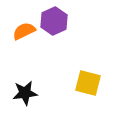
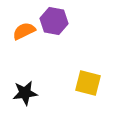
purple hexagon: rotated 24 degrees counterclockwise
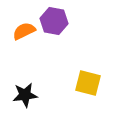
black star: moved 2 px down
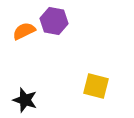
yellow square: moved 8 px right, 3 px down
black star: moved 5 px down; rotated 25 degrees clockwise
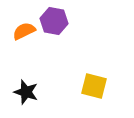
yellow square: moved 2 px left
black star: moved 1 px right, 8 px up
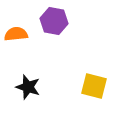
orange semicircle: moved 8 px left, 3 px down; rotated 20 degrees clockwise
black star: moved 2 px right, 5 px up
